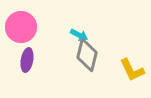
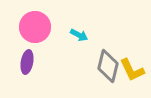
pink circle: moved 14 px right
gray diamond: moved 21 px right, 11 px down
purple ellipse: moved 2 px down
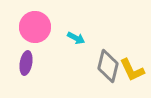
cyan arrow: moved 3 px left, 3 px down
purple ellipse: moved 1 px left, 1 px down
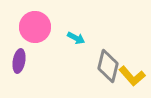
purple ellipse: moved 7 px left, 2 px up
yellow L-shape: moved 6 px down; rotated 16 degrees counterclockwise
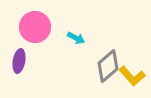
gray diamond: rotated 36 degrees clockwise
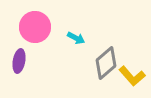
gray diamond: moved 2 px left, 3 px up
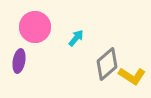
cyan arrow: rotated 78 degrees counterclockwise
gray diamond: moved 1 px right, 1 px down
yellow L-shape: rotated 16 degrees counterclockwise
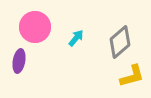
gray diamond: moved 13 px right, 22 px up
yellow L-shape: rotated 48 degrees counterclockwise
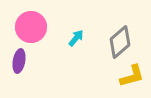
pink circle: moved 4 px left
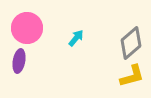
pink circle: moved 4 px left, 1 px down
gray diamond: moved 11 px right, 1 px down
